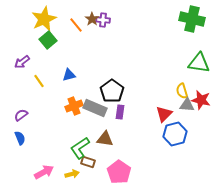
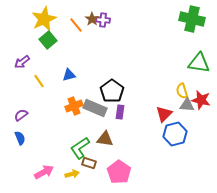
brown rectangle: moved 1 px right, 1 px down
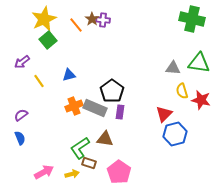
gray triangle: moved 14 px left, 37 px up
